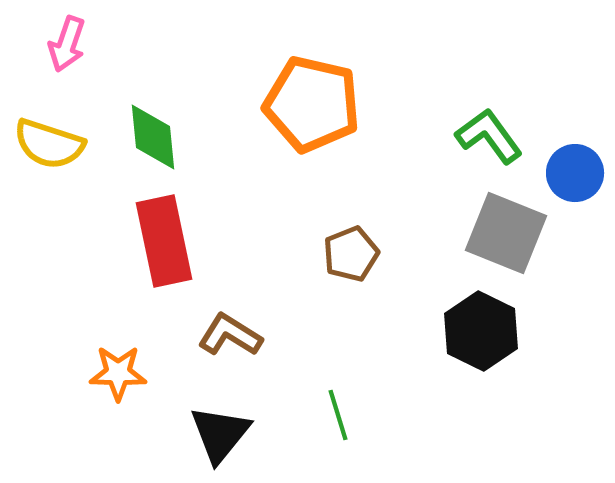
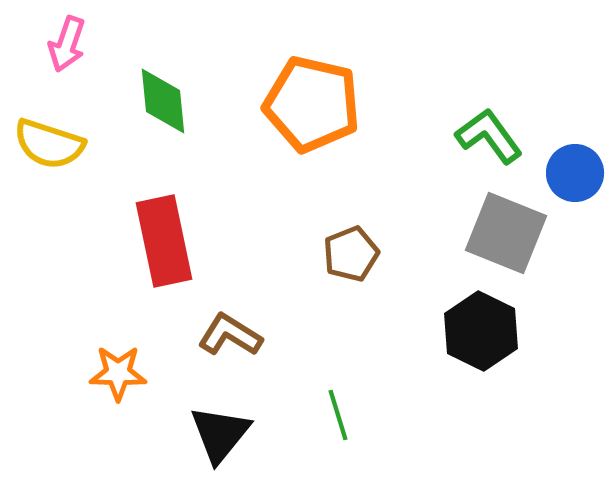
green diamond: moved 10 px right, 36 px up
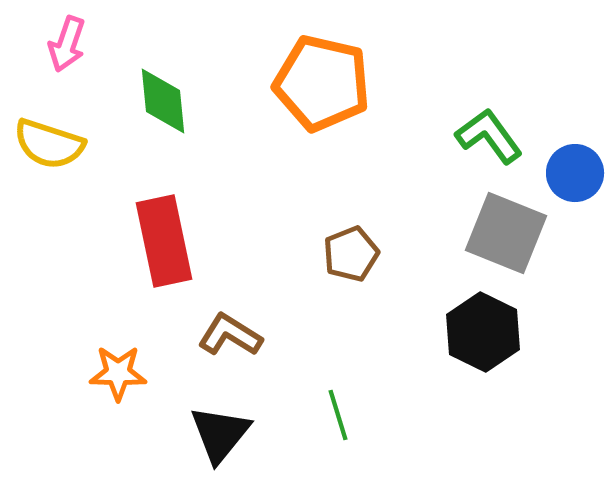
orange pentagon: moved 10 px right, 21 px up
black hexagon: moved 2 px right, 1 px down
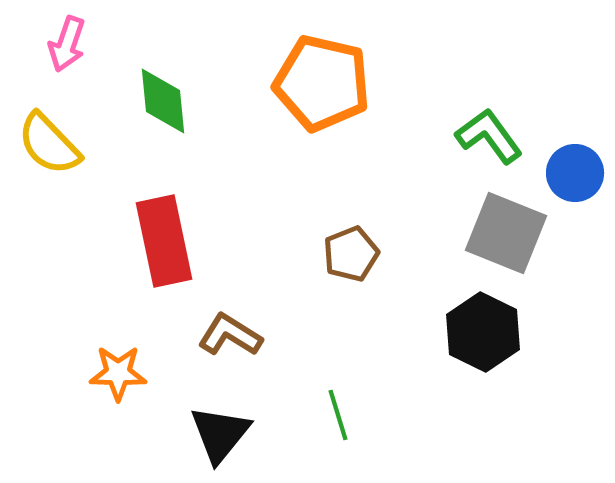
yellow semicircle: rotated 28 degrees clockwise
